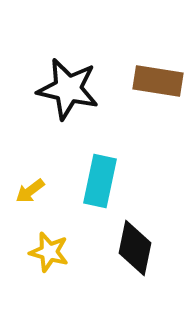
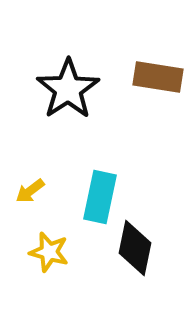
brown rectangle: moved 4 px up
black star: rotated 26 degrees clockwise
cyan rectangle: moved 16 px down
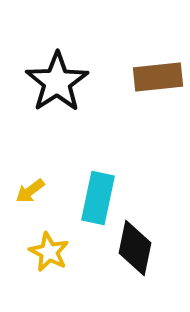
brown rectangle: rotated 15 degrees counterclockwise
black star: moved 11 px left, 7 px up
cyan rectangle: moved 2 px left, 1 px down
yellow star: rotated 12 degrees clockwise
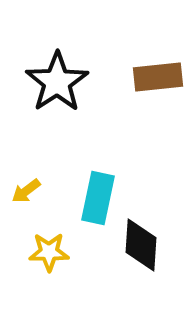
yellow arrow: moved 4 px left
black diamond: moved 6 px right, 3 px up; rotated 8 degrees counterclockwise
yellow star: rotated 27 degrees counterclockwise
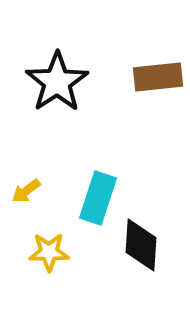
cyan rectangle: rotated 6 degrees clockwise
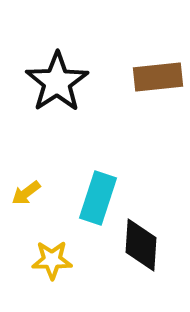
yellow arrow: moved 2 px down
yellow star: moved 3 px right, 8 px down
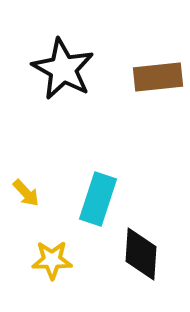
black star: moved 6 px right, 13 px up; rotated 10 degrees counterclockwise
yellow arrow: rotated 96 degrees counterclockwise
cyan rectangle: moved 1 px down
black diamond: moved 9 px down
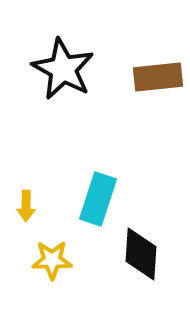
yellow arrow: moved 13 px down; rotated 44 degrees clockwise
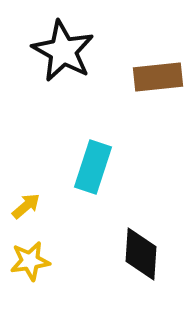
black star: moved 18 px up
cyan rectangle: moved 5 px left, 32 px up
yellow arrow: rotated 132 degrees counterclockwise
yellow star: moved 22 px left, 1 px down; rotated 9 degrees counterclockwise
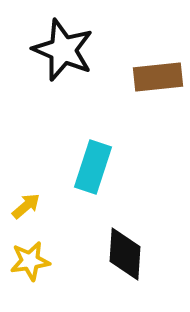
black star: moved 1 px up; rotated 6 degrees counterclockwise
black diamond: moved 16 px left
